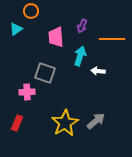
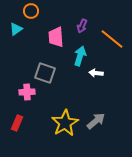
orange line: rotated 40 degrees clockwise
white arrow: moved 2 px left, 2 px down
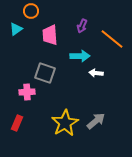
pink trapezoid: moved 6 px left, 2 px up
cyan arrow: rotated 72 degrees clockwise
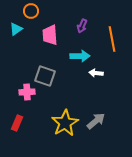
orange line: rotated 40 degrees clockwise
gray square: moved 3 px down
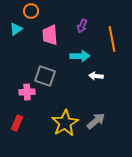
white arrow: moved 3 px down
